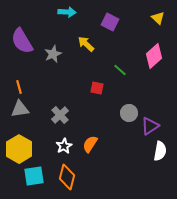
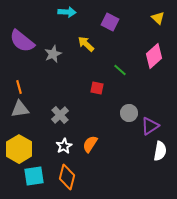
purple semicircle: rotated 20 degrees counterclockwise
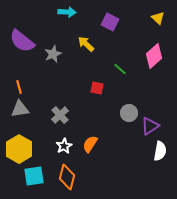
green line: moved 1 px up
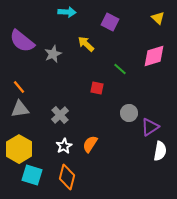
pink diamond: rotated 25 degrees clockwise
orange line: rotated 24 degrees counterclockwise
purple triangle: moved 1 px down
cyan square: moved 2 px left, 1 px up; rotated 25 degrees clockwise
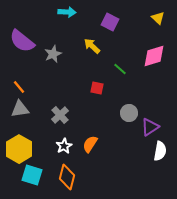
yellow arrow: moved 6 px right, 2 px down
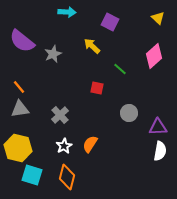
pink diamond: rotated 25 degrees counterclockwise
purple triangle: moved 8 px right; rotated 30 degrees clockwise
yellow hexagon: moved 1 px left, 1 px up; rotated 16 degrees counterclockwise
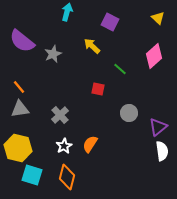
cyan arrow: rotated 78 degrees counterclockwise
red square: moved 1 px right, 1 px down
purple triangle: rotated 36 degrees counterclockwise
white semicircle: moved 2 px right; rotated 18 degrees counterclockwise
